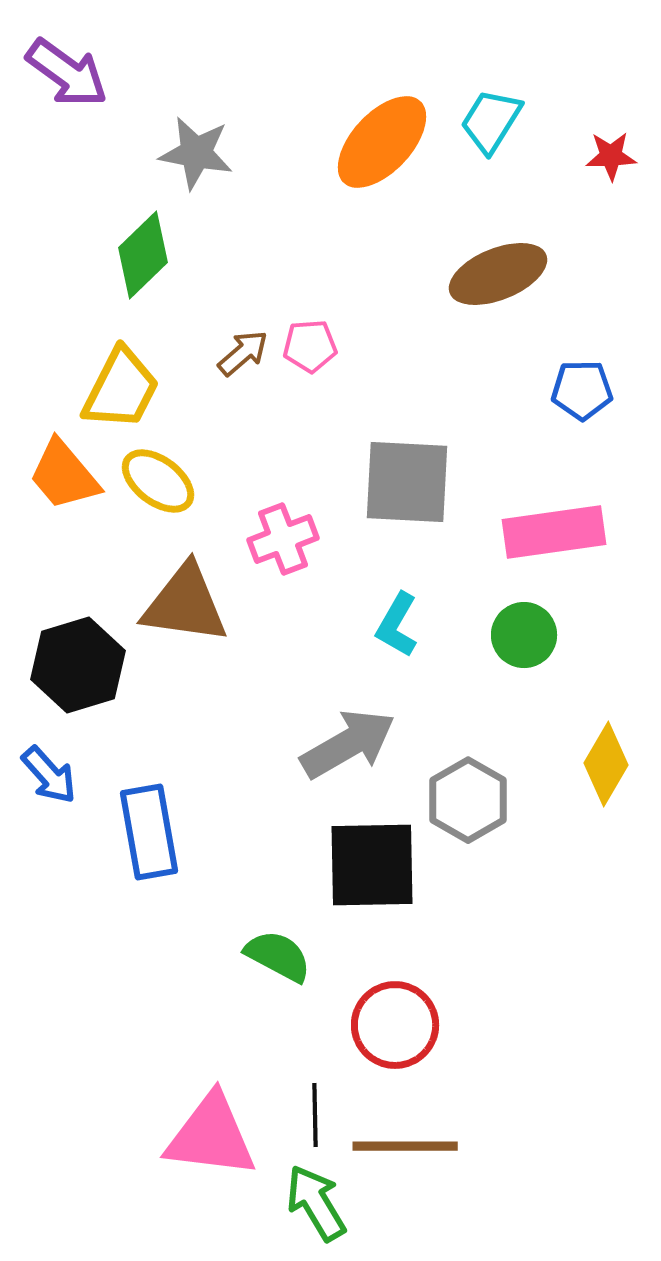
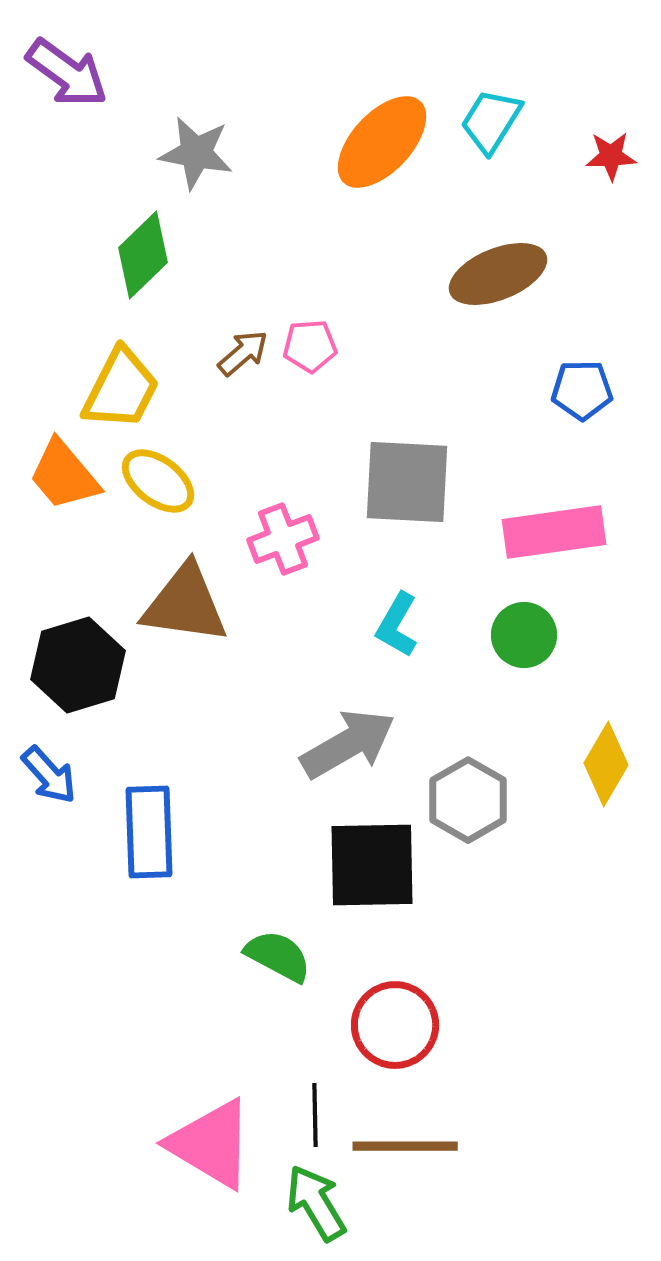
blue rectangle: rotated 8 degrees clockwise
pink triangle: moved 8 px down; rotated 24 degrees clockwise
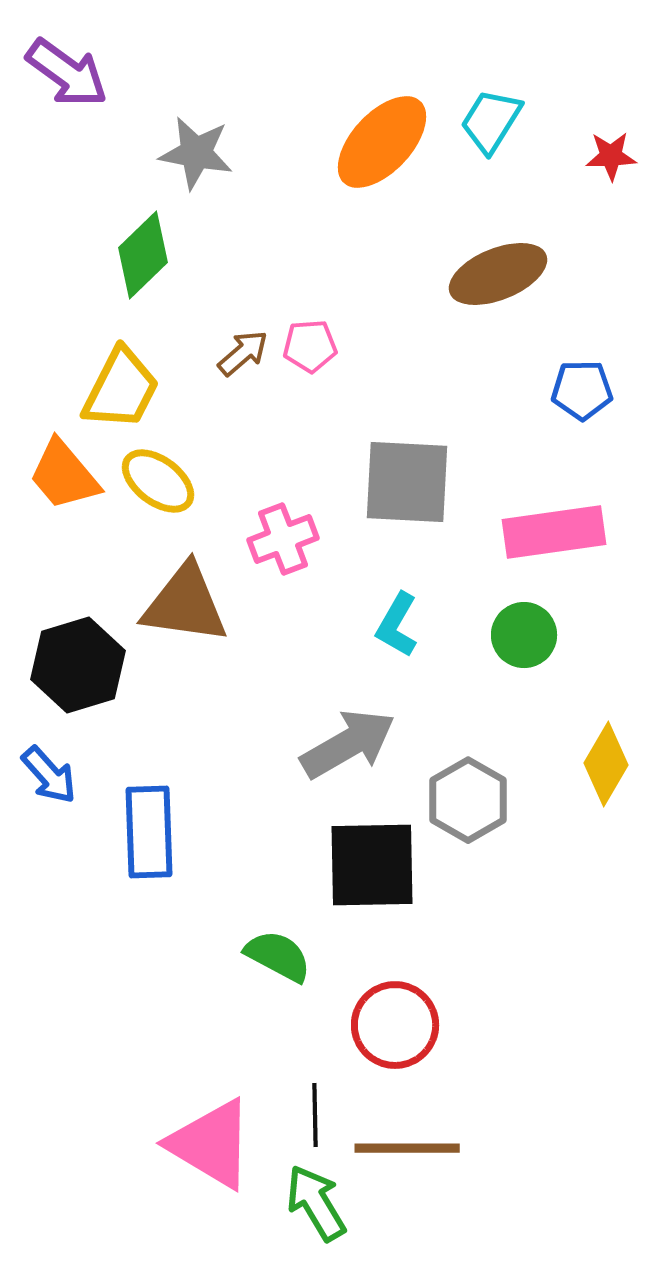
brown line: moved 2 px right, 2 px down
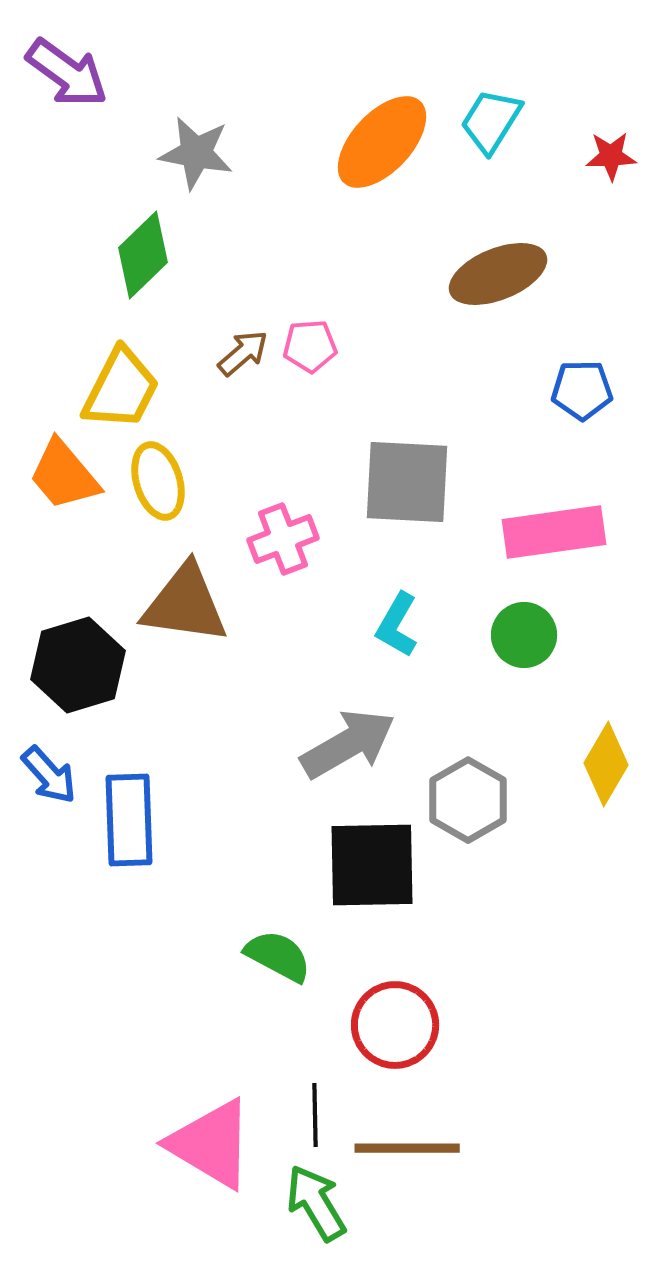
yellow ellipse: rotated 36 degrees clockwise
blue rectangle: moved 20 px left, 12 px up
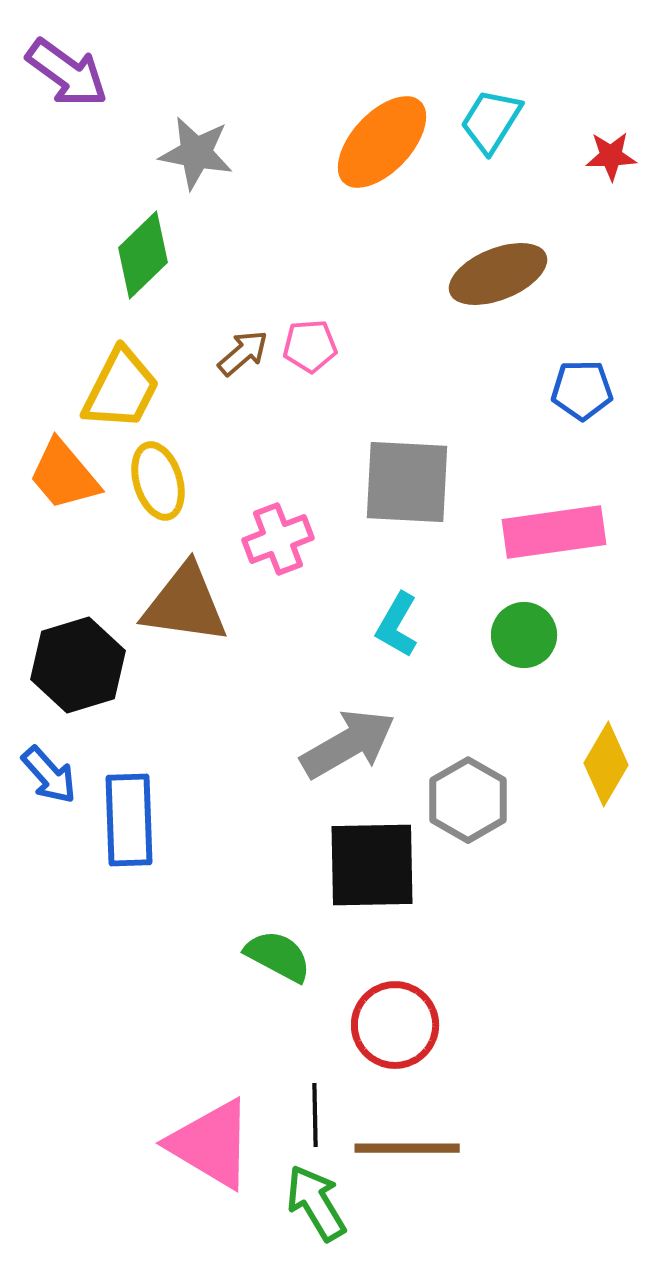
pink cross: moved 5 px left
